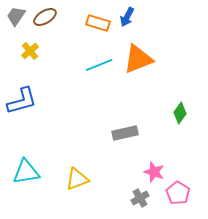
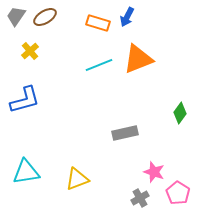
blue L-shape: moved 3 px right, 1 px up
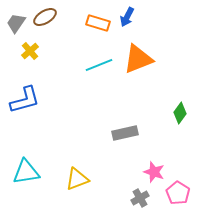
gray trapezoid: moved 7 px down
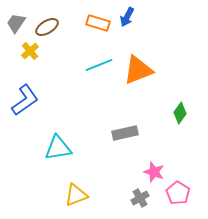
brown ellipse: moved 2 px right, 10 px down
orange triangle: moved 11 px down
blue L-shape: rotated 20 degrees counterclockwise
cyan triangle: moved 32 px right, 24 px up
yellow triangle: moved 1 px left, 16 px down
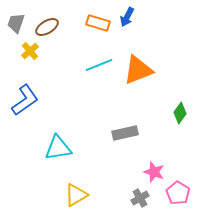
gray trapezoid: rotated 15 degrees counterclockwise
yellow triangle: rotated 10 degrees counterclockwise
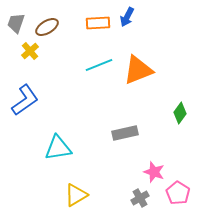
orange rectangle: rotated 20 degrees counterclockwise
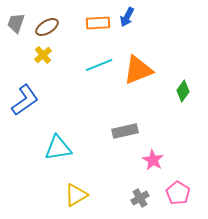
yellow cross: moved 13 px right, 4 px down
green diamond: moved 3 px right, 22 px up
gray rectangle: moved 2 px up
pink star: moved 1 px left, 12 px up; rotated 10 degrees clockwise
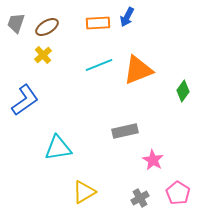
yellow triangle: moved 8 px right, 3 px up
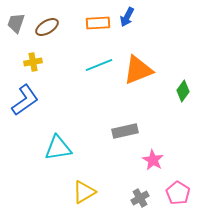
yellow cross: moved 10 px left, 7 px down; rotated 30 degrees clockwise
